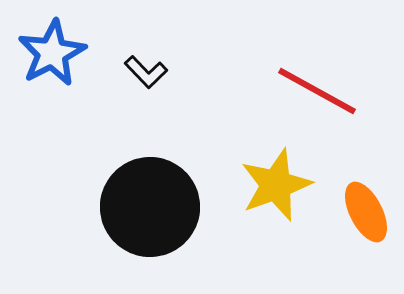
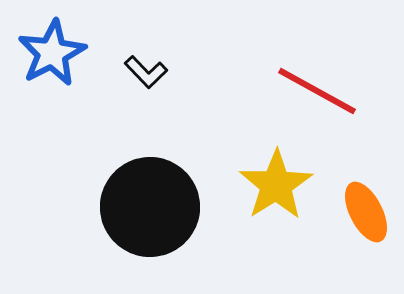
yellow star: rotated 12 degrees counterclockwise
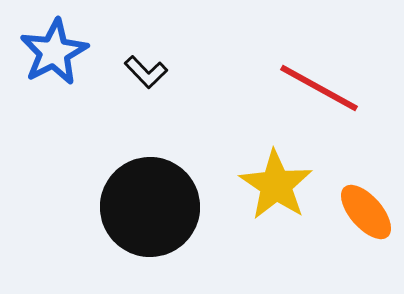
blue star: moved 2 px right, 1 px up
red line: moved 2 px right, 3 px up
yellow star: rotated 6 degrees counterclockwise
orange ellipse: rotated 14 degrees counterclockwise
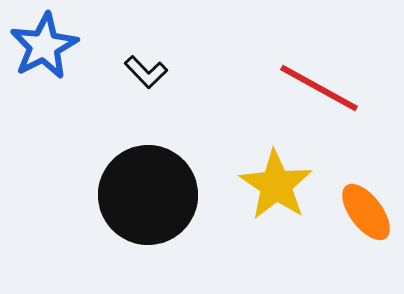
blue star: moved 10 px left, 6 px up
black circle: moved 2 px left, 12 px up
orange ellipse: rotated 4 degrees clockwise
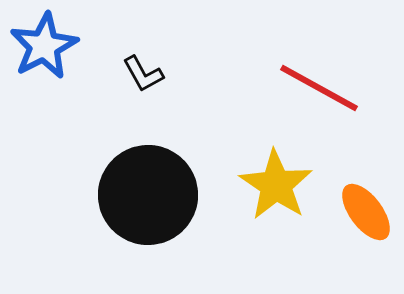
black L-shape: moved 3 px left, 2 px down; rotated 15 degrees clockwise
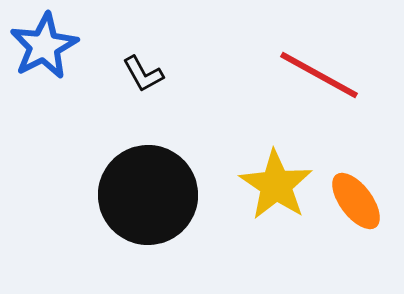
red line: moved 13 px up
orange ellipse: moved 10 px left, 11 px up
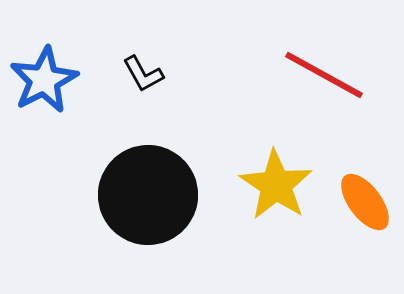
blue star: moved 34 px down
red line: moved 5 px right
orange ellipse: moved 9 px right, 1 px down
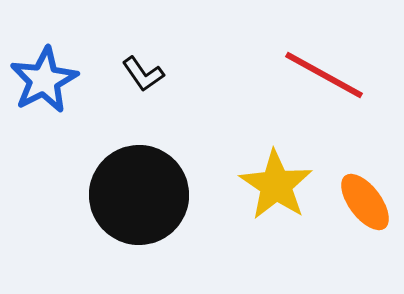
black L-shape: rotated 6 degrees counterclockwise
black circle: moved 9 px left
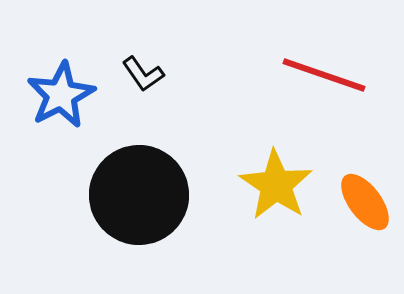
red line: rotated 10 degrees counterclockwise
blue star: moved 17 px right, 15 px down
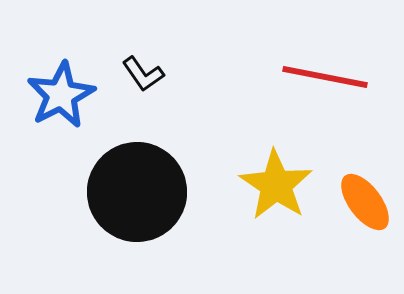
red line: moved 1 px right, 2 px down; rotated 8 degrees counterclockwise
black circle: moved 2 px left, 3 px up
